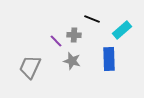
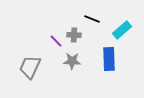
gray star: rotated 12 degrees counterclockwise
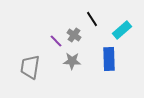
black line: rotated 35 degrees clockwise
gray cross: rotated 32 degrees clockwise
gray trapezoid: rotated 15 degrees counterclockwise
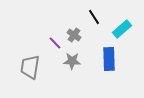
black line: moved 2 px right, 2 px up
cyan rectangle: moved 1 px up
purple line: moved 1 px left, 2 px down
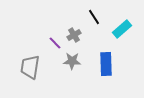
gray cross: rotated 24 degrees clockwise
blue rectangle: moved 3 px left, 5 px down
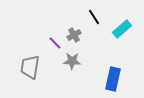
blue rectangle: moved 7 px right, 15 px down; rotated 15 degrees clockwise
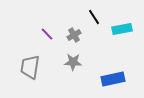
cyan rectangle: rotated 30 degrees clockwise
purple line: moved 8 px left, 9 px up
gray star: moved 1 px right, 1 px down
blue rectangle: rotated 65 degrees clockwise
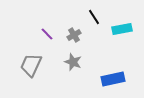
gray star: rotated 18 degrees clockwise
gray trapezoid: moved 1 px right, 2 px up; rotated 15 degrees clockwise
